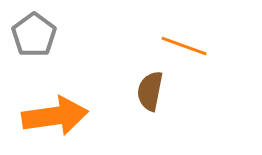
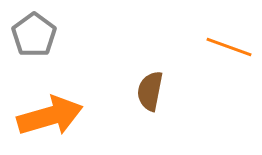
orange line: moved 45 px right, 1 px down
orange arrow: moved 5 px left; rotated 8 degrees counterclockwise
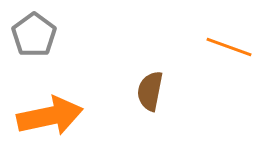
orange arrow: rotated 4 degrees clockwise
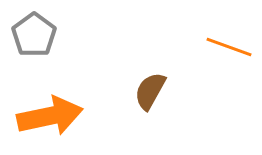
brown semicircle: rotated 18 degrees clockwise
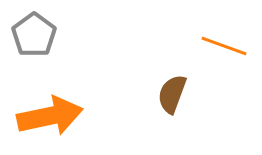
orange line: moved 5 px left, 1 px up
brown semicircle: moved 22 px right, 3 px down; rotated 9 degrees counterclockwise
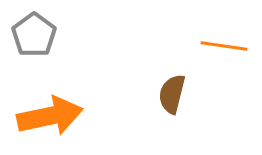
orange line: rotated 12 degrees counterclockwise
brown semicircle: rotated 6 degrees counterclockwise
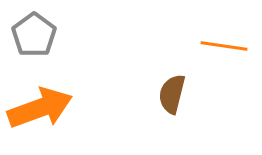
orange arrow: moved 10 px left, 8 px up; rotated 8 degrees counterclockwise
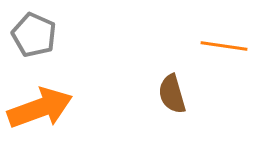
gray pentagon: rotated 12 degrees counterclockwise
brown semicircle: rotated 30 degrees counterclockwise
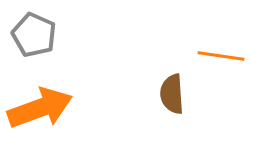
orange line: moved 3 px left, 10 px down
brown semicircle: rotated 12 degrees clockwise
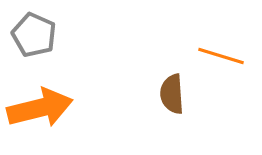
orange line: rotated 9 degrees clockwise
orange arrow: rotated 6 degrees clockwise
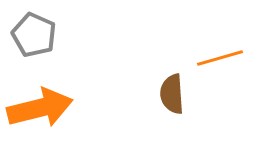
orange line: moved 1 px left, 2 px down; rotated 33 degrees counterclockwise
